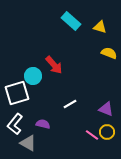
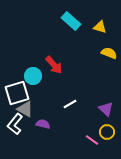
purple triangle: rotated 21 degrees clockwise
pink line: moved 5 px down
gray triangle: moved 3 px left, 34 px up
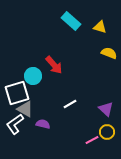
white L-shape: rotated 15 degrees clockwise
pink line: rotated 64 degrees counterclockwise
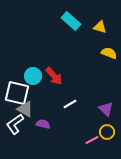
red arrow: moved 11 px down
white square: rotated 30 degrees clockwise
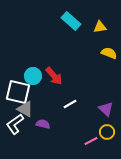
yellow triangle: rotated 24 degrees counterclockwise
white square: moved 1 px right, 1 px up
pink line: moved 1 px left, 1 px down
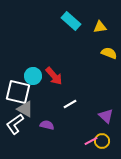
purple triangle: moved 7 px down
purple semicircle: moved 4 px right, 1 px down
yellow circle: moved 5 px left, 9 px down
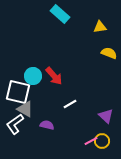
cyan rectangle: moved 11 px left, 7 px up
